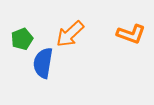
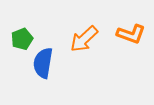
orange arrow: moved 14 px right, 5 px down
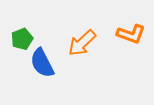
orange arrow: moved 2 px left, 4 px down
blue semicircle: moved 1 px left; rotated 36 degrees counterclockwise
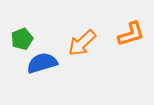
orange L-shape: rotated 36 degrees counterclockwise
blue semicircle: rotated 100 degrees clockwise
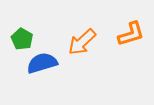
green pentagon: rotated 20 degrees counterclockwise
orange arrow: moved 1 px up
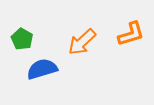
blue semicircle: moved 6 px down
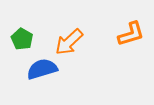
orange arrow: moved 13 px left
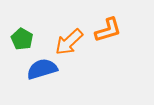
orange L-shape: moved 23 px left, 4 px up
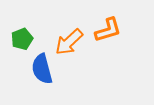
green pentagon: rotated 20 degrees clockwise
blue semicircle: rotated 88 degrees counterclockwise
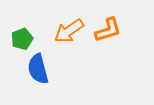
orange arrow: moved 11 px up; rotated 8 degrees clockwise
blue semicircle: moved 4 px left
